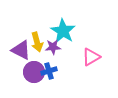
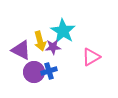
yellow arrow: moved 3 px right, 1 px up
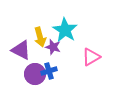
cyan star: moved 2 px right, 1 px up
yellow arrow: moved 4 px up
purple star: rotated 21 degrees clockwise
purple circle: moved 1 px right, 2 px down
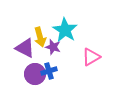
purple triangle: moved 4 px right, 2 px up
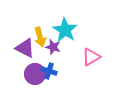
blue cross: rotated 35 degrees clockwise
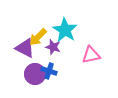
yellow arrow: moved 2 px left; rotated 60 degrees clockwise
pink triangle: moved 2 px up; rotated 18 degrees clockwise
